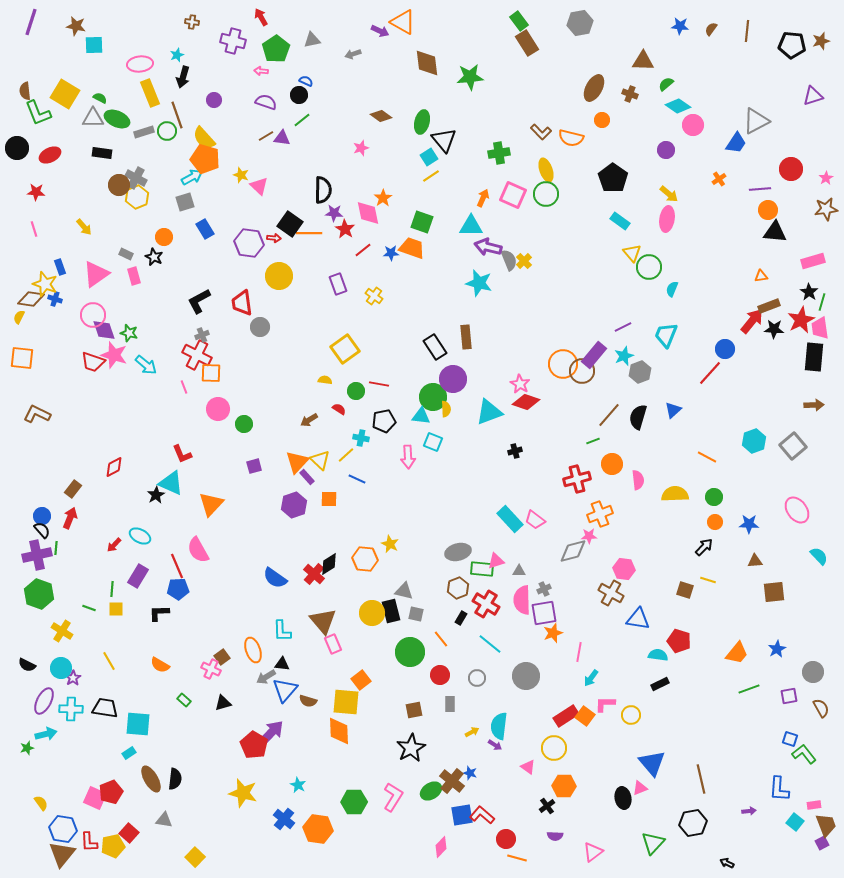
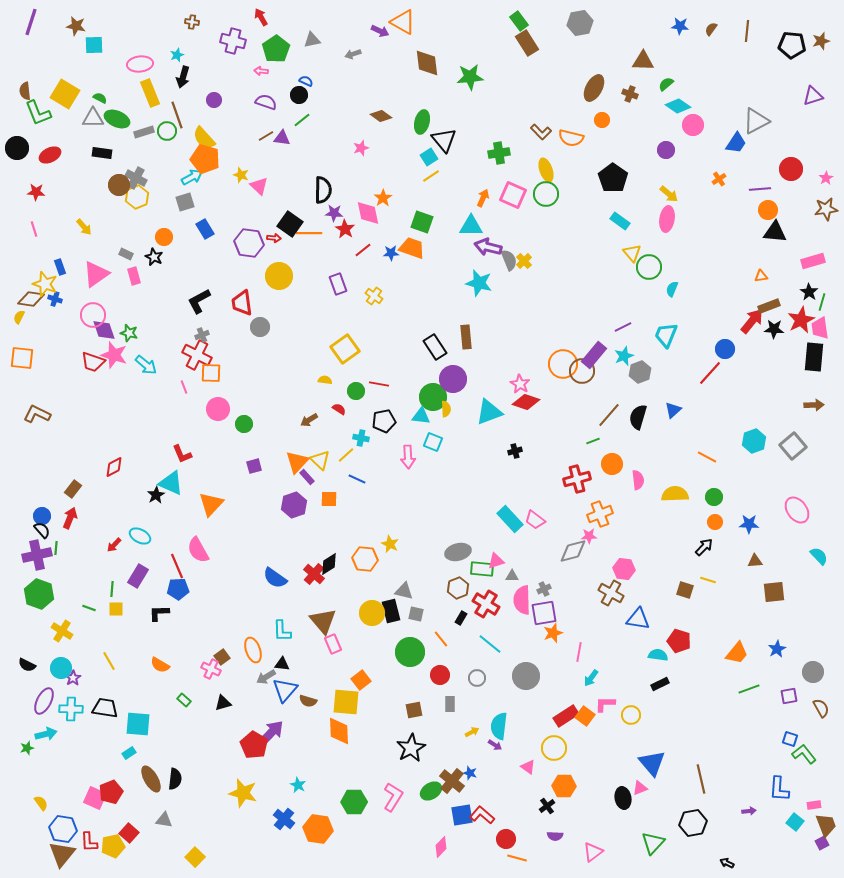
gray triangle at (519, 571): moved 7 px left, 5 px down
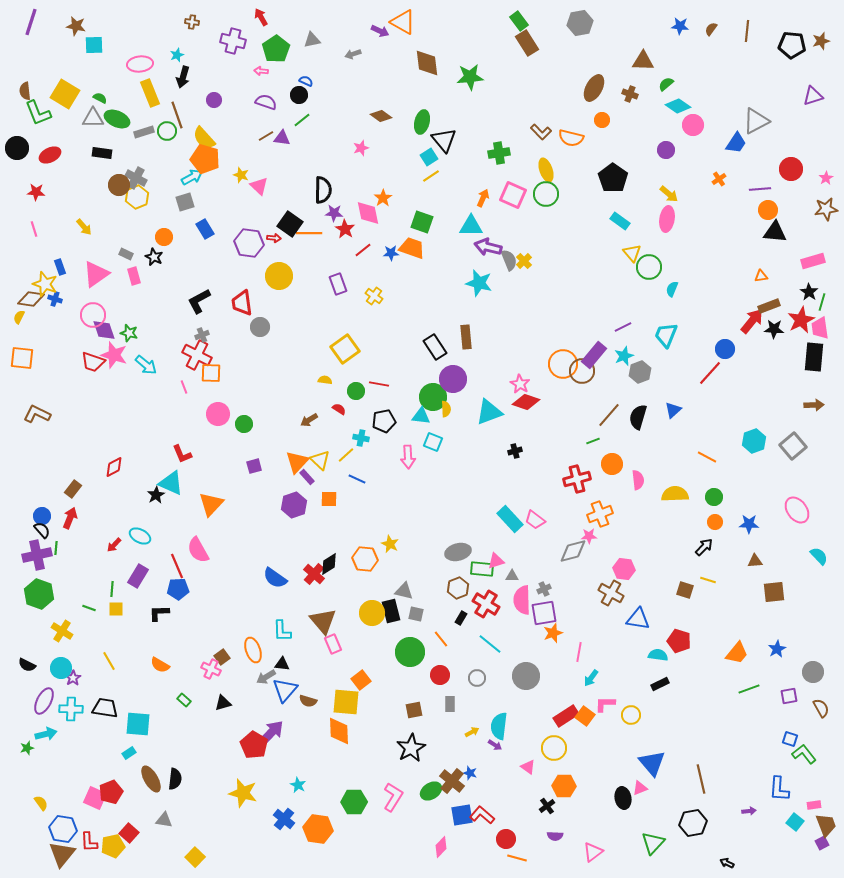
pink circle at (218, 409): moved 5 px down
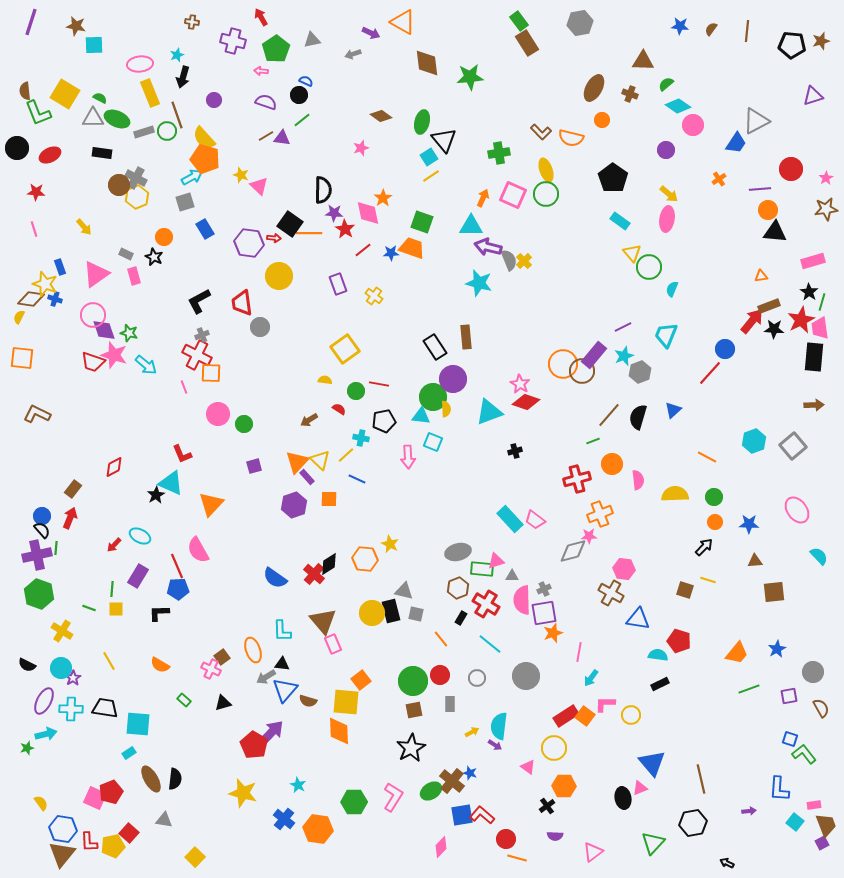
purple arrow at (380, 31): moved 9 px left, 2 px down
green circle at (410, 652): moved 3 px right, 29 px down
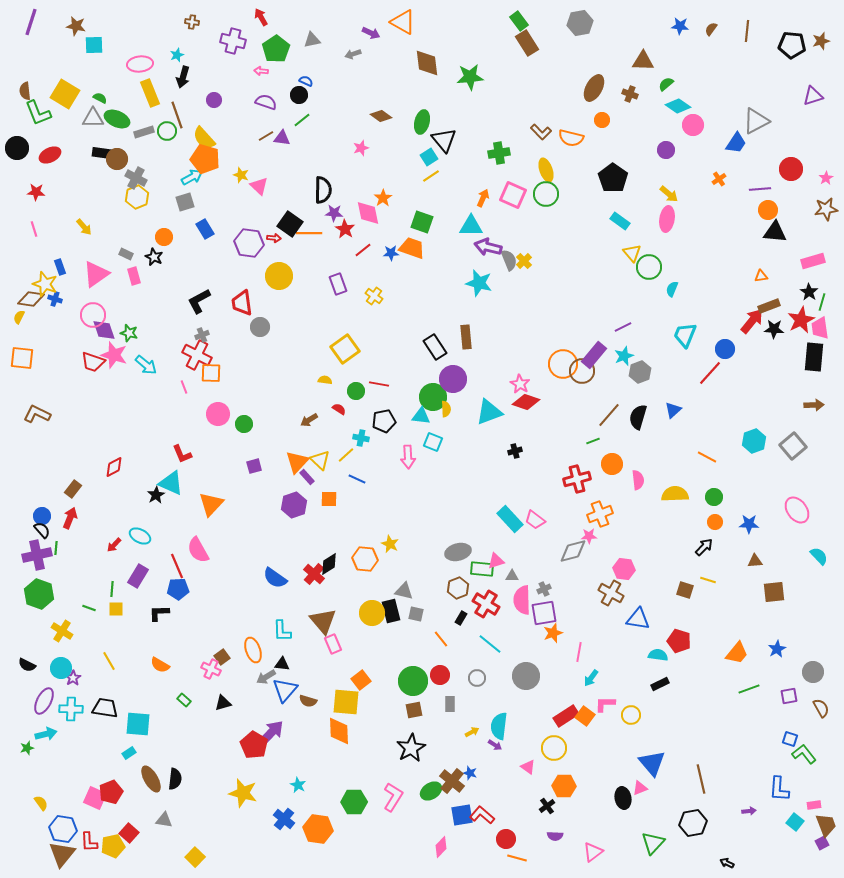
brown circle at (119, 185): moved 2 px left, 26 px up
cyan trapezoid at (666, 335): moved 19 px right
